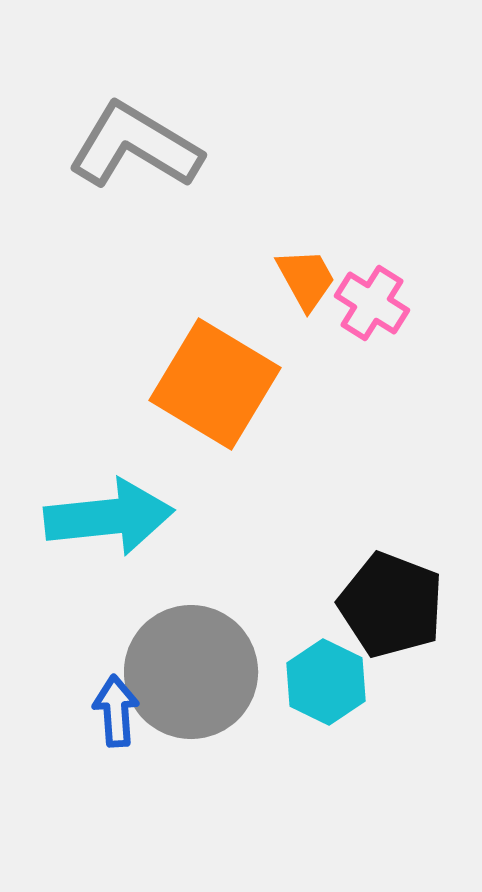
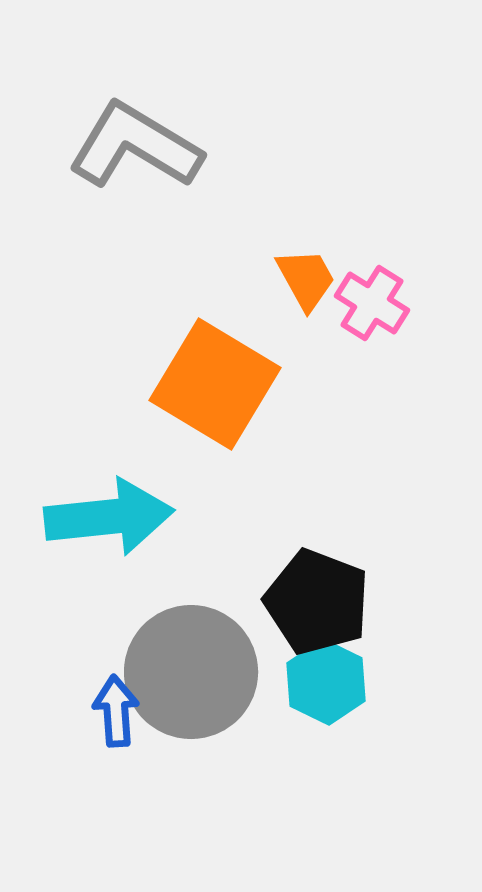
black pentagon: moved 74 px left, 3 px up
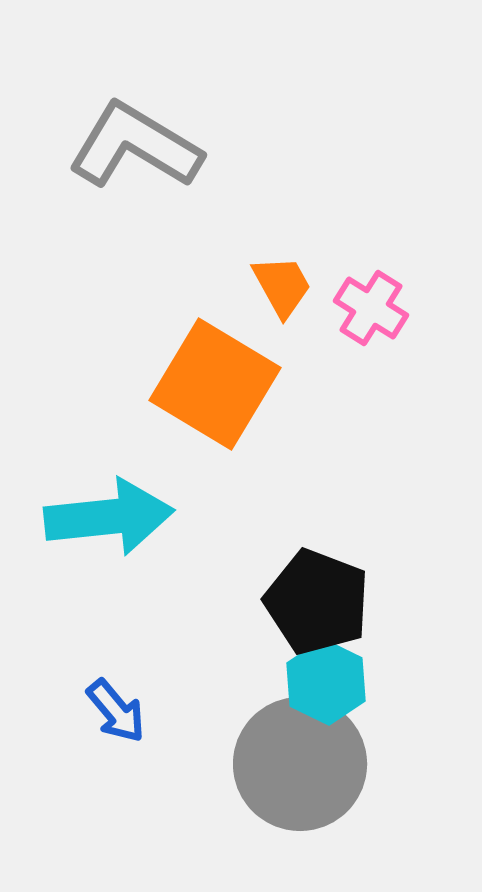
orange trapezoid: moved 24 px left, 7 px down
pink cross: moved 1 px left, 5 px down
gray circle: moved 109 px right, 92 px down
blue arrow: rotated 144 degrees clockwise
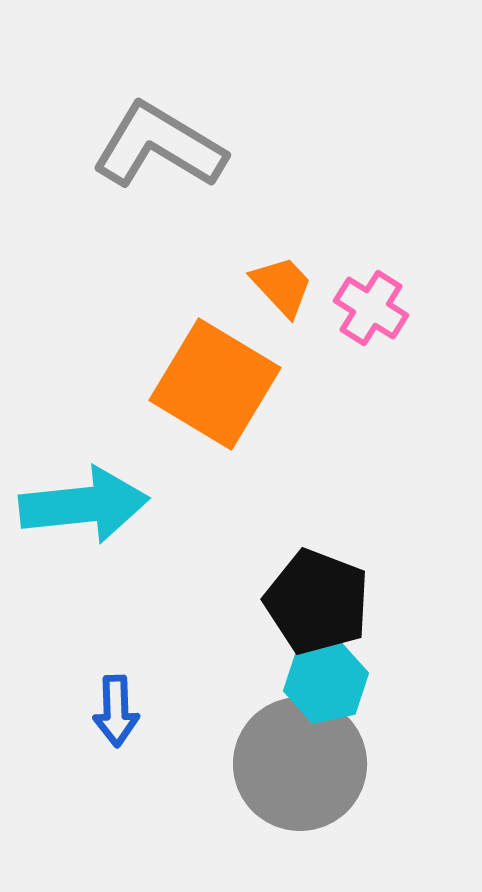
gray L-shape: moved 24 px right
orange trapezoid: rotated 14 degrees counterclockwise
cyan arrow: moved 25 px left, 12 px up
cyan hexagon: rotated 22 degrees clockwise
blue arrow: rotated 38 degrees clockwise
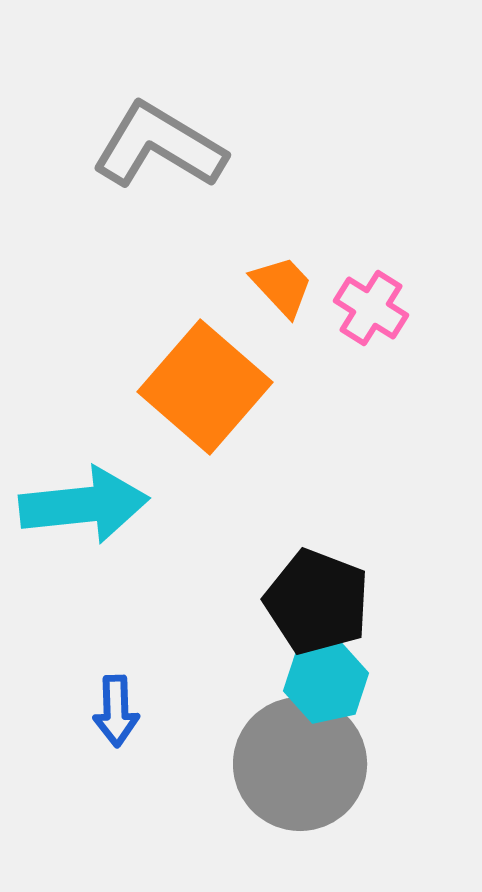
orange square: moved 10 px left, 3 px down; rotated 10 degrees clockwise
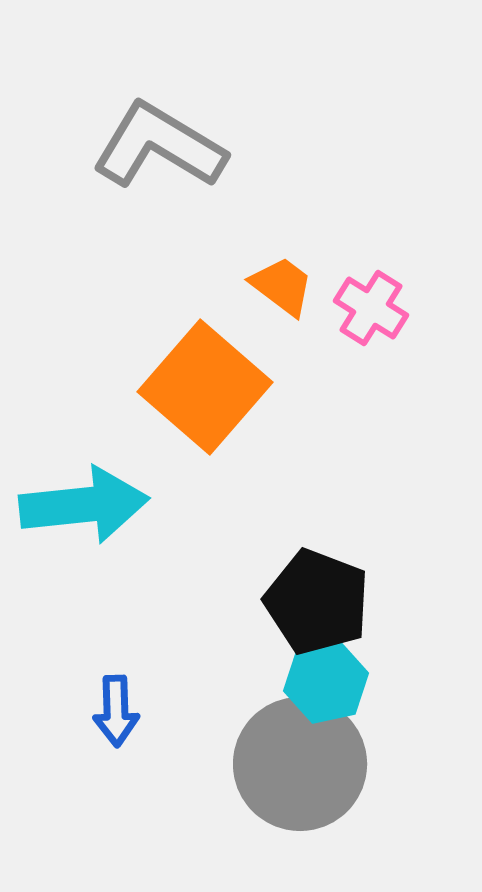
orange trapezoid: rotated 10 degrees counterclockwise
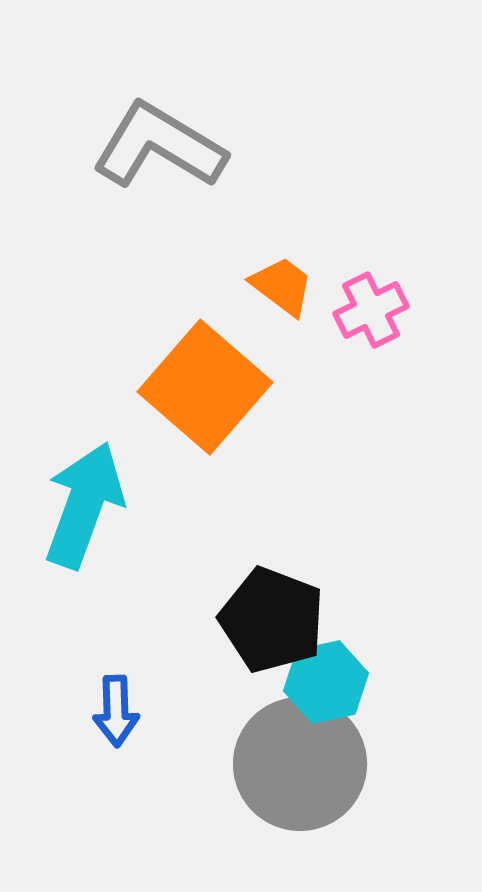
pink cross: moved 2 px down; rotated 32 degrees clockwise
cyan arrow: rotated 64 degrees counterclockwise
black pentagon: moved 45 px left, 18 px down
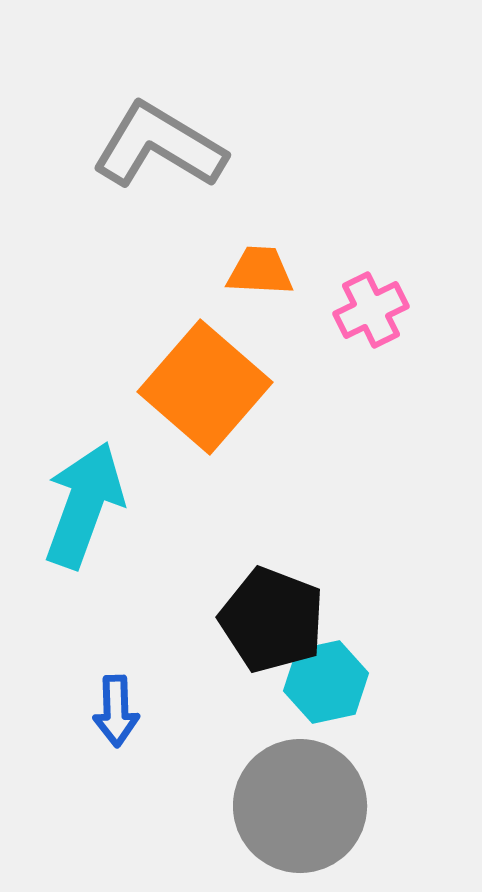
orange trapezoid: moved 22 px left, 15 px up; rotated 34 degrees counterclockwise
gray circle: moved 42 px down
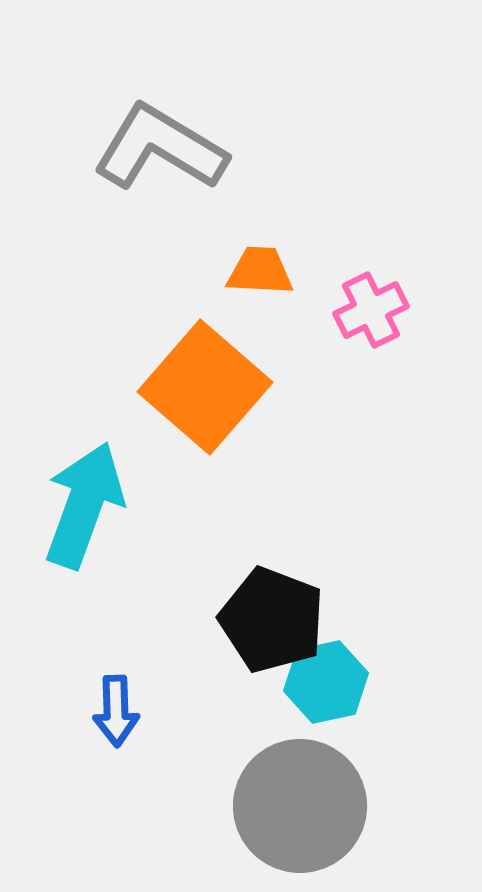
gray L-shape: moved 1 px right, 2 px down
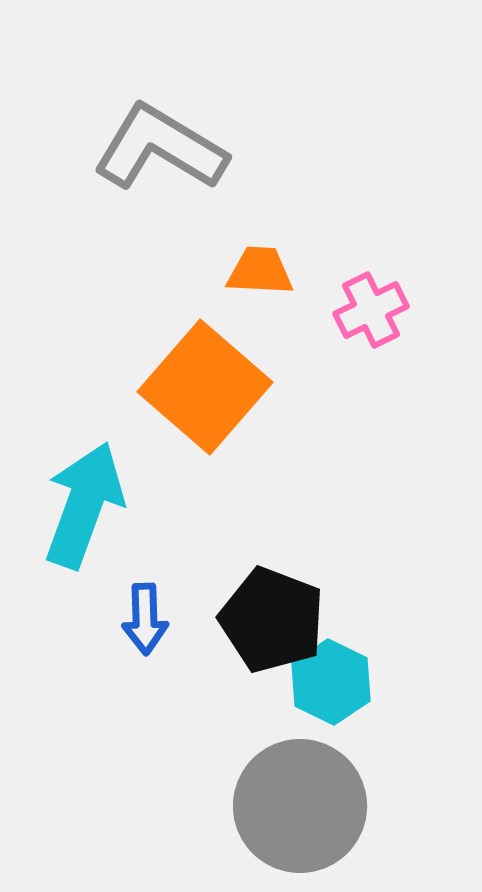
cyan hexagon: moved 5 px right; rotated 22 degrees counterclockwise
blue arrow: moved 29 px right, 92 px up
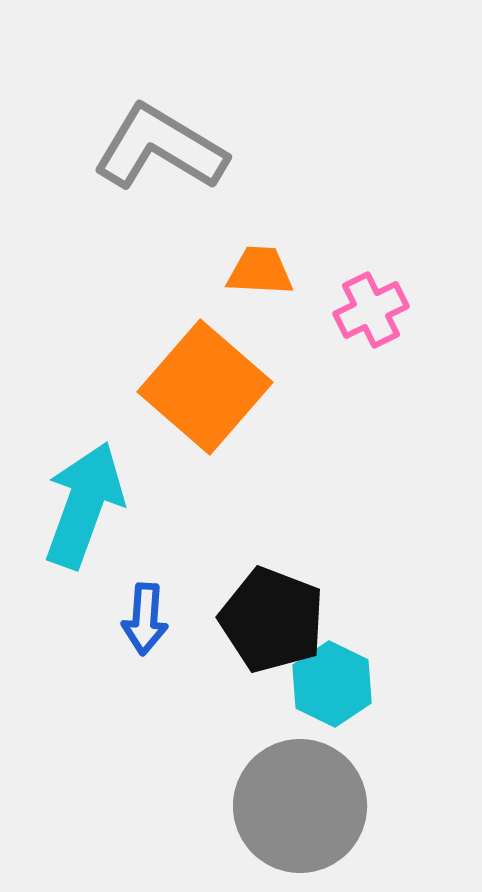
blue arrow: rotated 6 degrees clockwise
cyan hexagon: moved 1 px right, 2 px down
